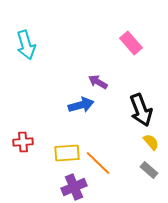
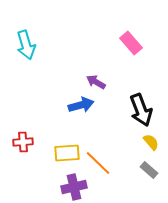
purple arrow: moved 2 px left
purple cross: rotated 10 degrees clockwise
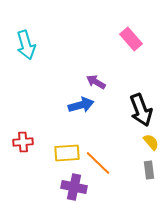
pink rectangle: moved 4 px up
gray rectangle: rotated 42 degrees clockwise
purple cross: rotated 25 degrees clockwise
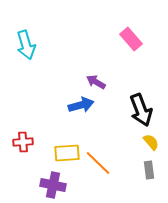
purple cross: moved 21 px left, 2 px up
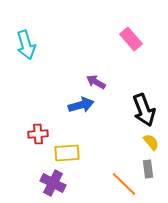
black arrow: moved 3 px right
red cross: moved 15 px right, 8 px up
orange line: moved 26 px right, 21 px down
gray rectangle: moved 1 px left, 1 px up
purple cross: moved 2 px up; rotated 15 degrees clockwise
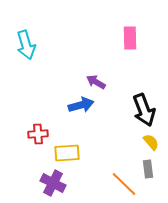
pink rectangle: moved 1 px left, 1 px up; rotated 40 degrees clockwise
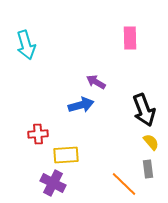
yellow rectangle: moved 1 px left, 2 px down
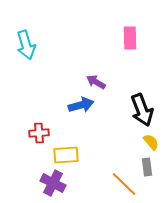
black arrow: moved 2 px left
red cross: moved 1 px right, 1 px up
gray rectangle: moved 1 px left, 2 px up
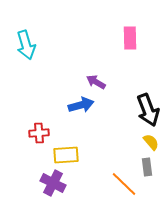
black arrow: moved 6 px right
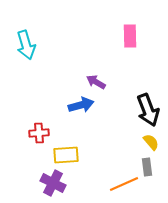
pink rectangle: moved 2 px up
orange line: rotated 68 degrees counterclockwise
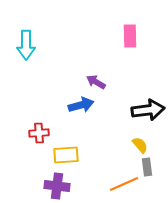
cyan arrow: rotated 16 degrees clockwise
black arrow: rotated 76 degrees counterclockwise
yellow semicircle: moved 11 px left, 3 px down
purple cross: moved 4 px right, 3 px down; rotated 20 degrees counterclockwise
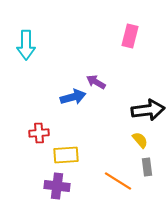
pink rectangle: rotated 15 degrees clockwise
blue arrow: moved 8 px left, 8 px up
yellow semicircle: moved 5 px up
orange line: moved 6 px left, 3 px up; rotated 56 degrees clockwise
